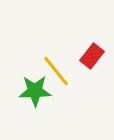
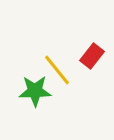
yellow line: moved 1 px right, 1 px up
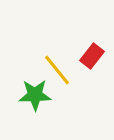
green star: moved 4 px down
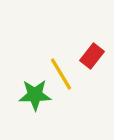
yellow line: moved 4 px right, 4 px down; rotated 8 degrees clockwise
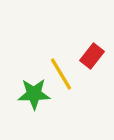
green star: moved 1 px left, 1 px up
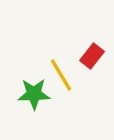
yellow line: moved 1 px down
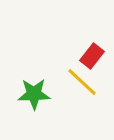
yellow line: moved 21 px right, 7 px down; rotated 16 degrees counterclockwise
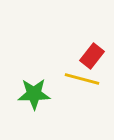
yellow line: moved 3 px up; rotated 28 degrees counterclockwise
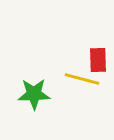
red rectangle: moved 6 px right, 4 px down; rotated 40 degrees counterclockwise
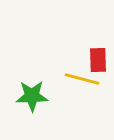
green star: moved 2 px left, 2 px down
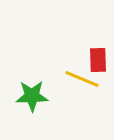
yellow line: rotated 8 degrees clockwise
